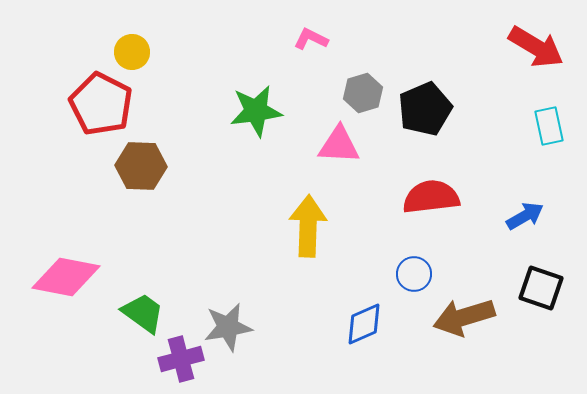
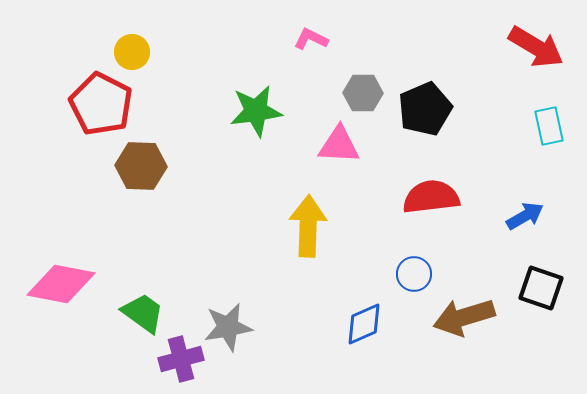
gray hexagon: rotated 18 degrees clockwise
pink diamond: moved 5 px left, 7 px down
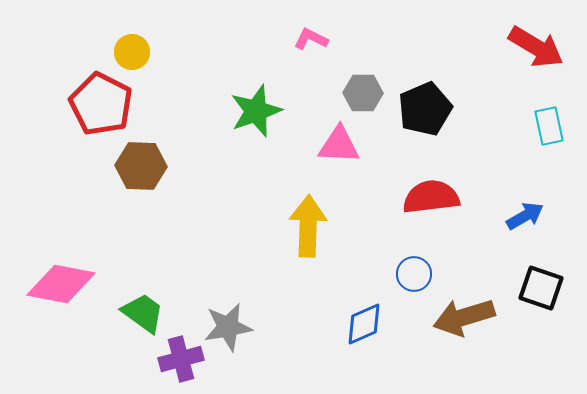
green star: rotated 12 degrees counterclockwise
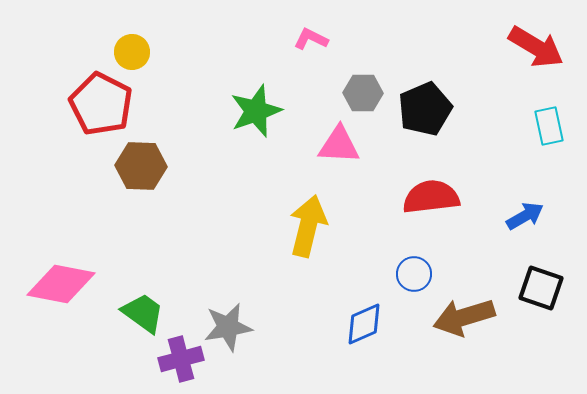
yellow arrow: rotated 12 degrees clockwise
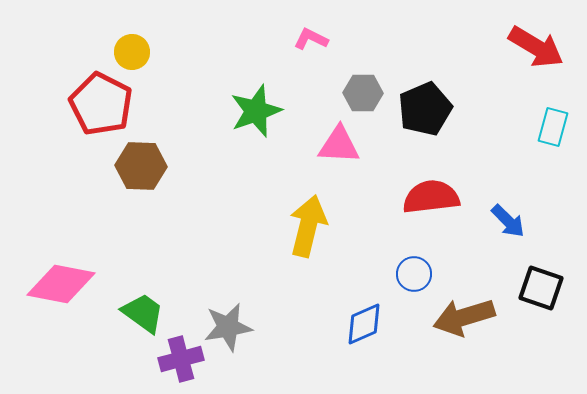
cyan rectangle: moved 4 px right, 1 px down; rotated 27 degrees clockwise
blue arrow: moved 17 px left, 5 px down; rotated 75 degrees clockwise
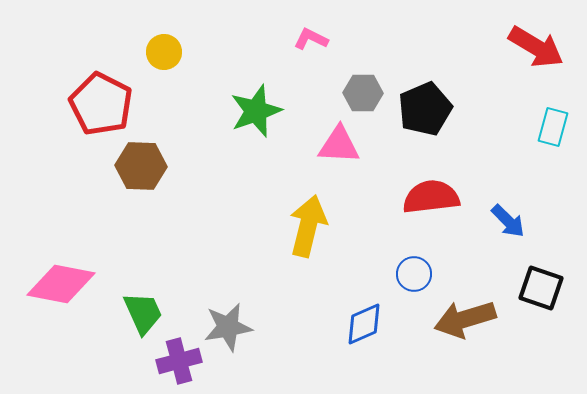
yellow circle: moved 32 px right
green trapezoid: rotated 30 degrees clockwise
brown arrow: moved 1 px right, 2 px down
purple cross: moved 2 px left, 2 px down
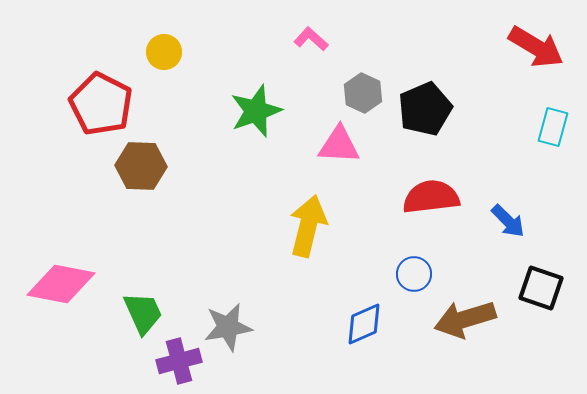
pink L-shape: rotated 16 degrees clockwise
gray hexagon: rotated 24 degrees clockwise
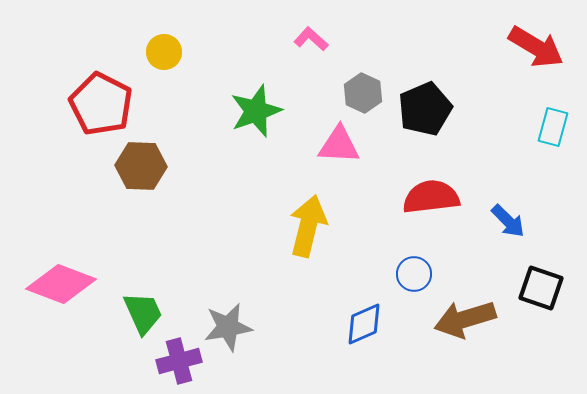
pink diamond: rotated 10 degrees clockwise
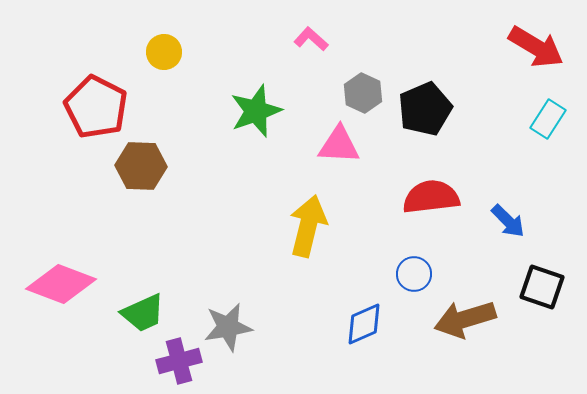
red pentagon: moved 5 px left, 3 px down
cyan rectangle: moved 5 px left, 8 px up; rotated 18 degrees clockwise
black square: moved 1 px right, 1 px up
green trapezoid: rotated 90 degrees clockwise
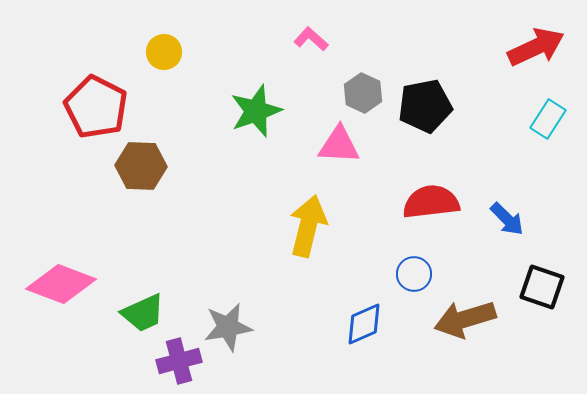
red arrow: rotated 56 degrees counterclockwise
black pentagon: moved 3 px up; rotated 12 degrees clockwise
red semicircle: moved 5 px down
blue arrow: moved 1 px left, 2 px up
